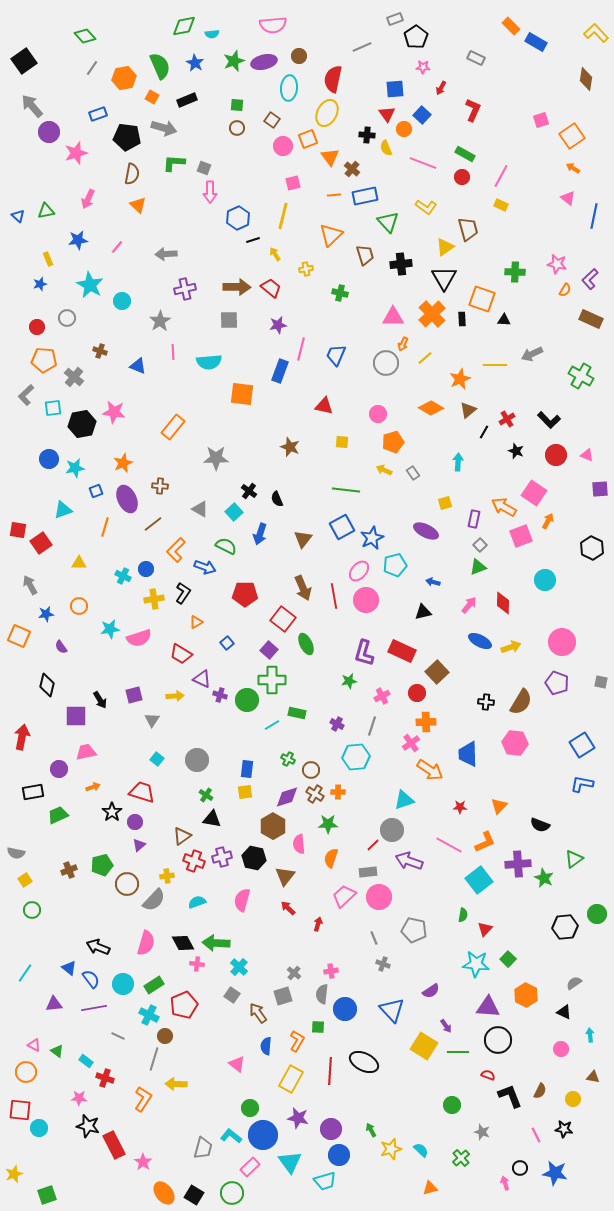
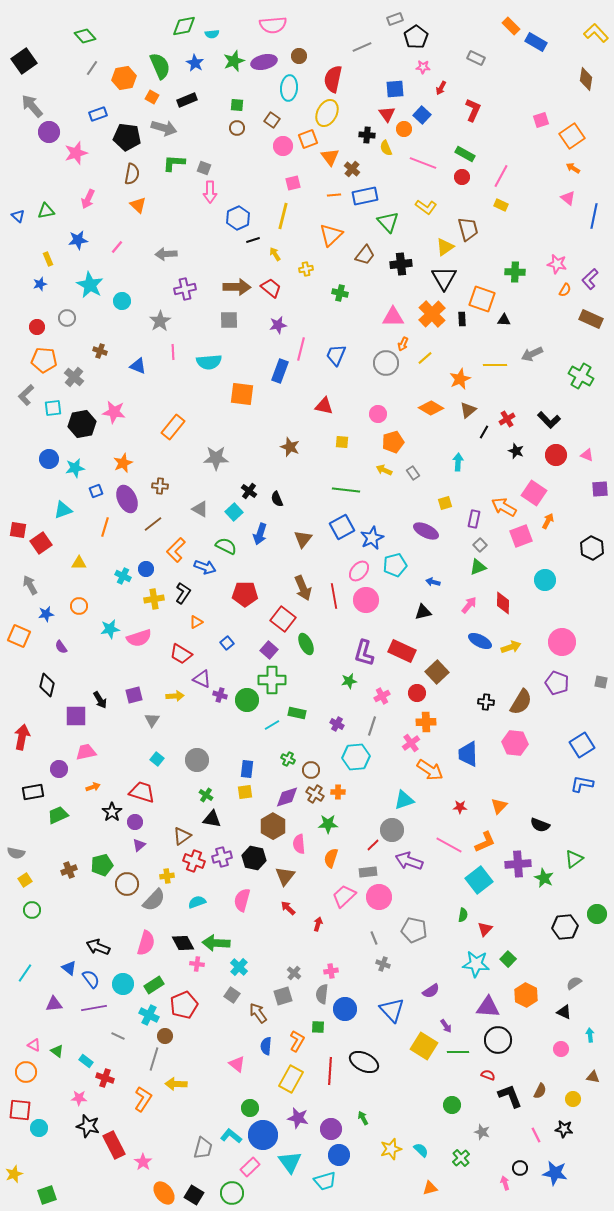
brown trapezoid at (365, 255): rotated 55 degrees clockwise
green arrow at (371, 1130): moved 8 px left, 12 px up
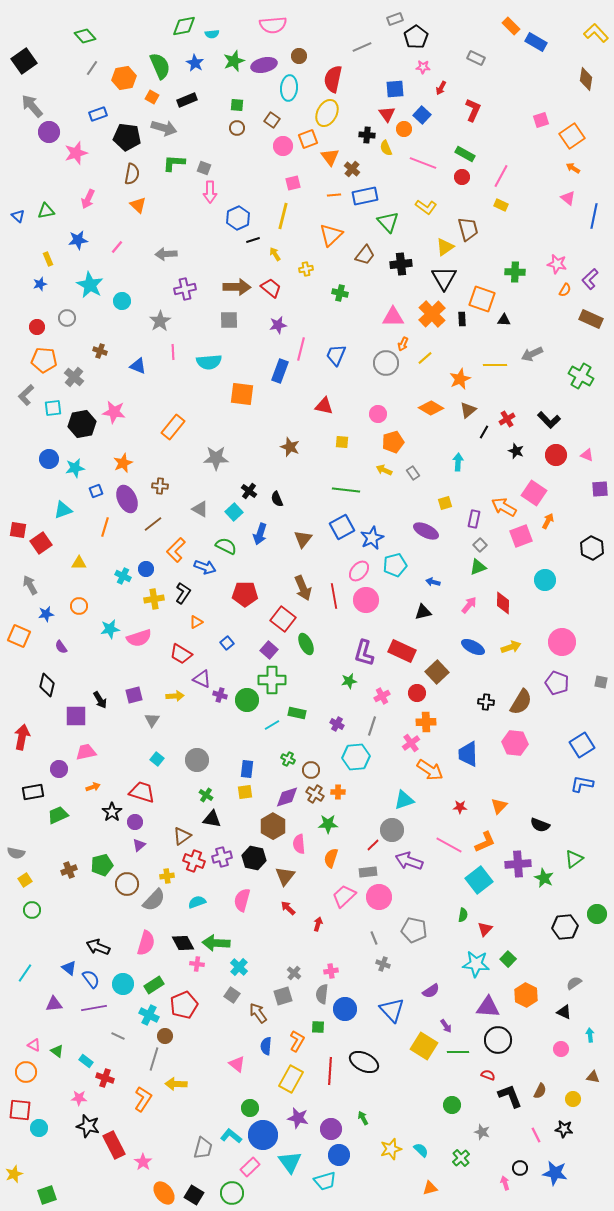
purple ellipse at (264, 62): moved 3 px down
blue ellipse at (480, 641): moved 7 px left, 6 px down
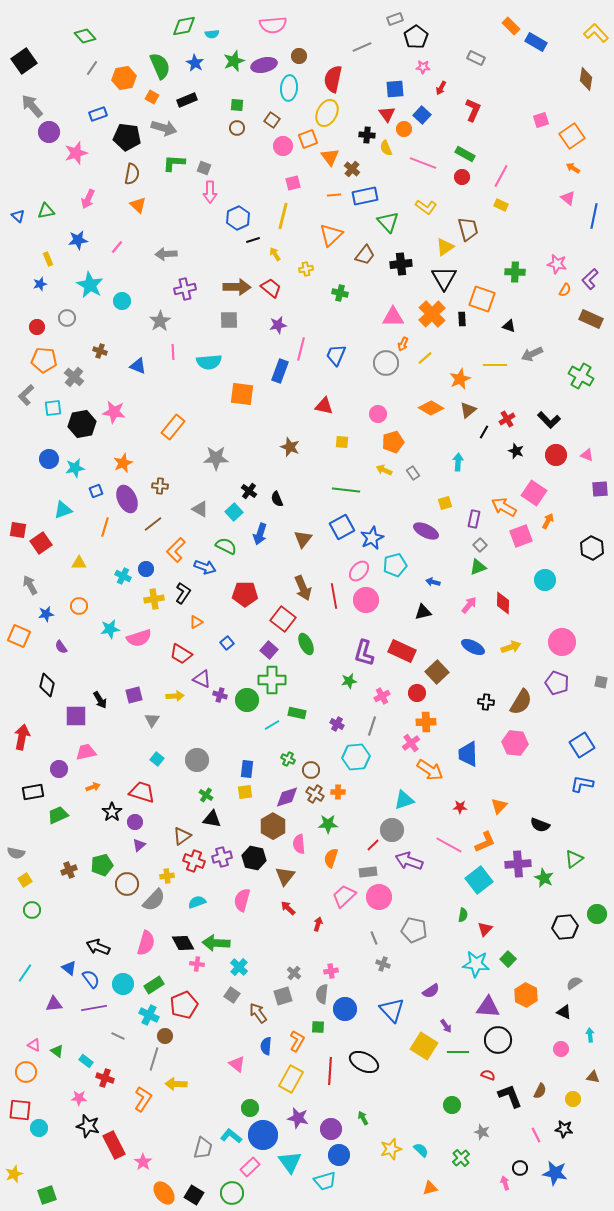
black triangle at (504, 320): moved 5 px right, 6 px down; rotated 16 degrees clockwise
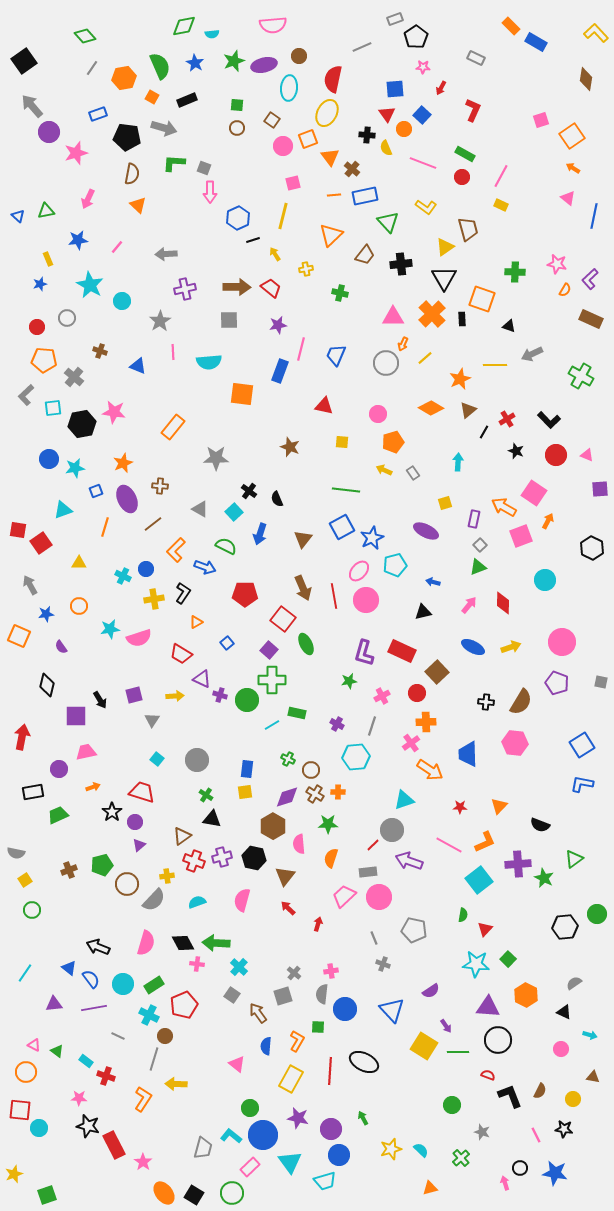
cyan arrow at (590, 1035): rotated 112 degrees clockwise
red cross at (105, 1078): moved 1 px right, 2 px up
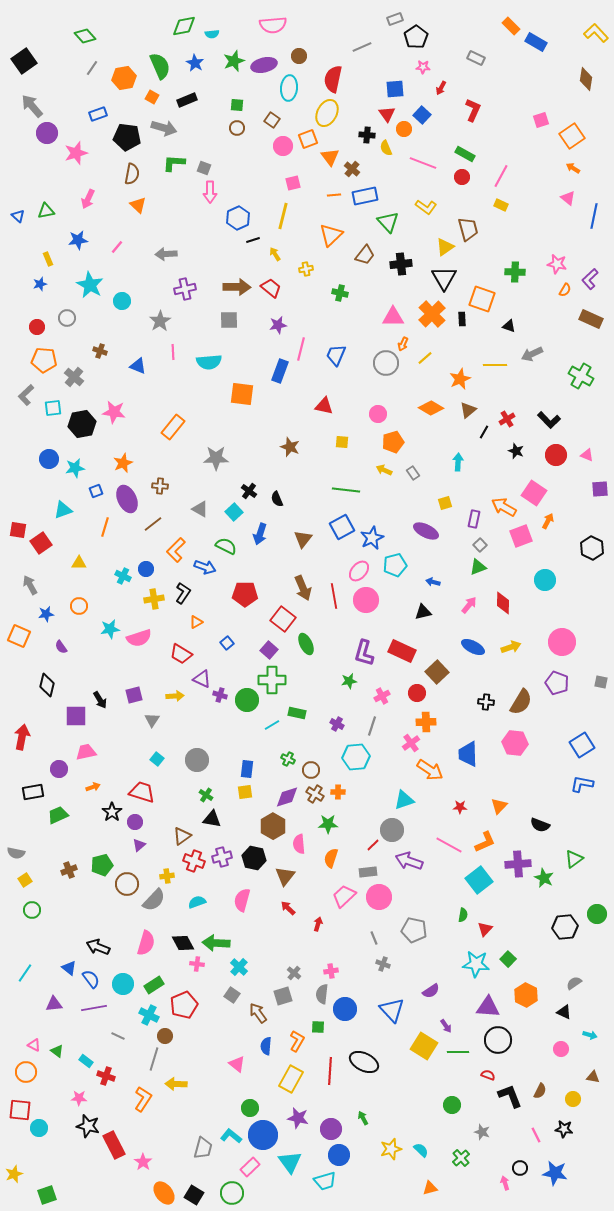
purple circle at (49, 132): moved 2 px left, 1 px down
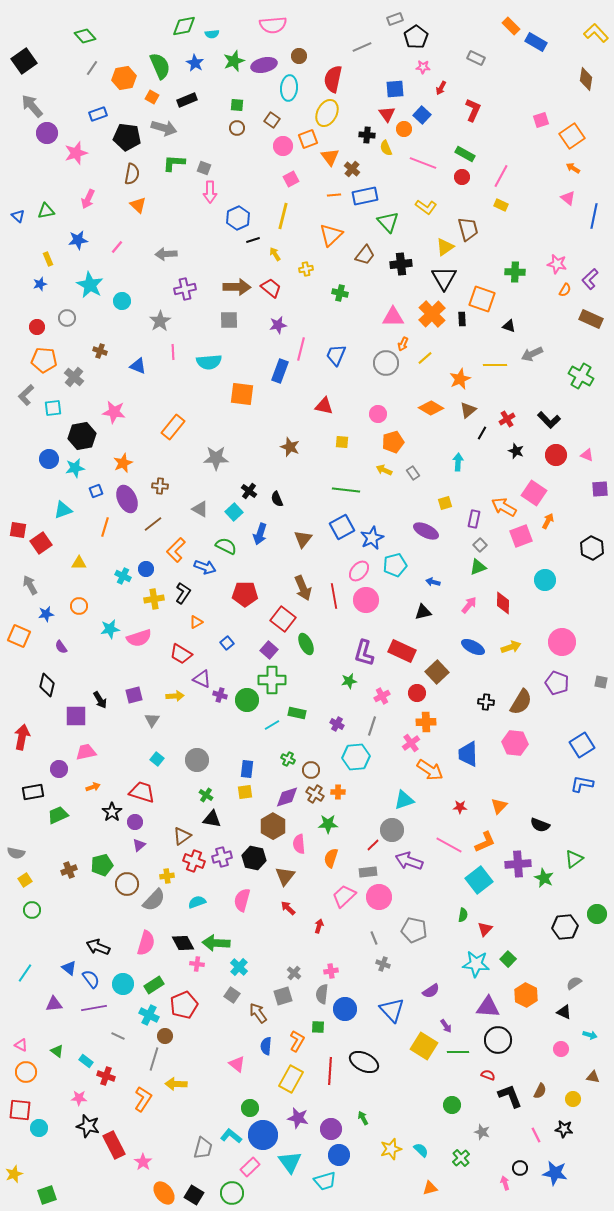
pink square at (293, 183): moved 2 px left, 4 px up; rotated 14 degrees counterclockwise
black hexagon at (82, 424): moved 12 px down
black line at (484, 432): moved 2 px left, 1 px down
red arrow at (318, 924): moved 1 px right, 2 px down
pink triangle at (34, 1045): moved 13 px left
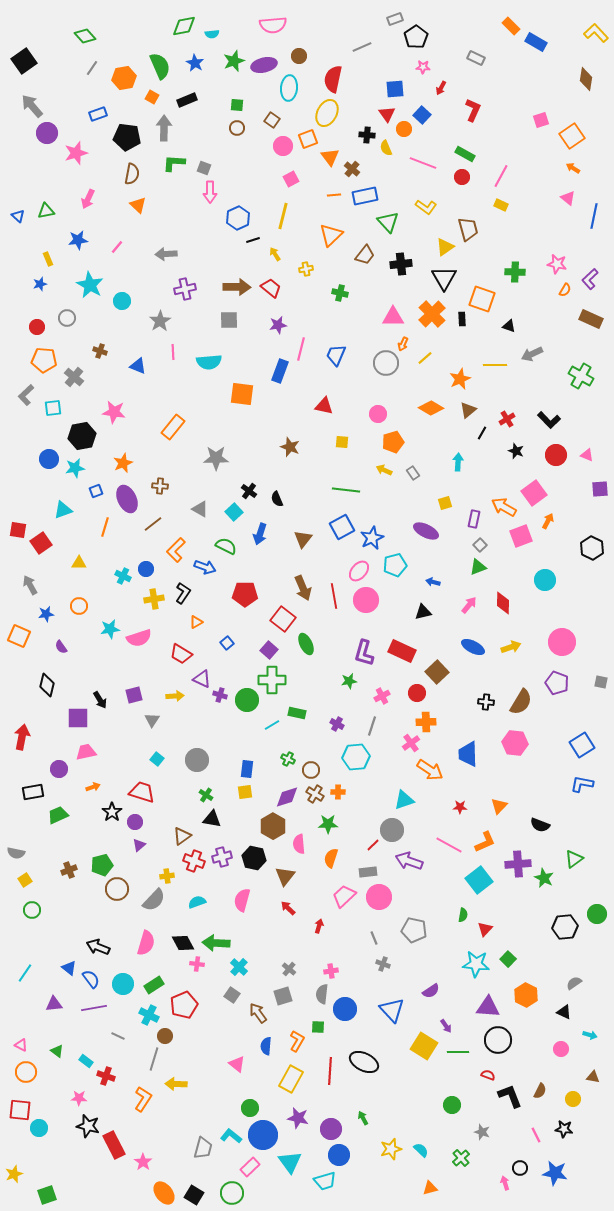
gray arrow at (164, 128): rotated 105 degrees counterclockwise
pink square at (534, 493): rotated 20 degrees clockwise
purple square at (76, 716): moved 2 px right, 2 px down
brown circle at (127, 884): moved 10 px left, 5 px down
gray cross at (294, 973): moved 5 px left, 4 px up
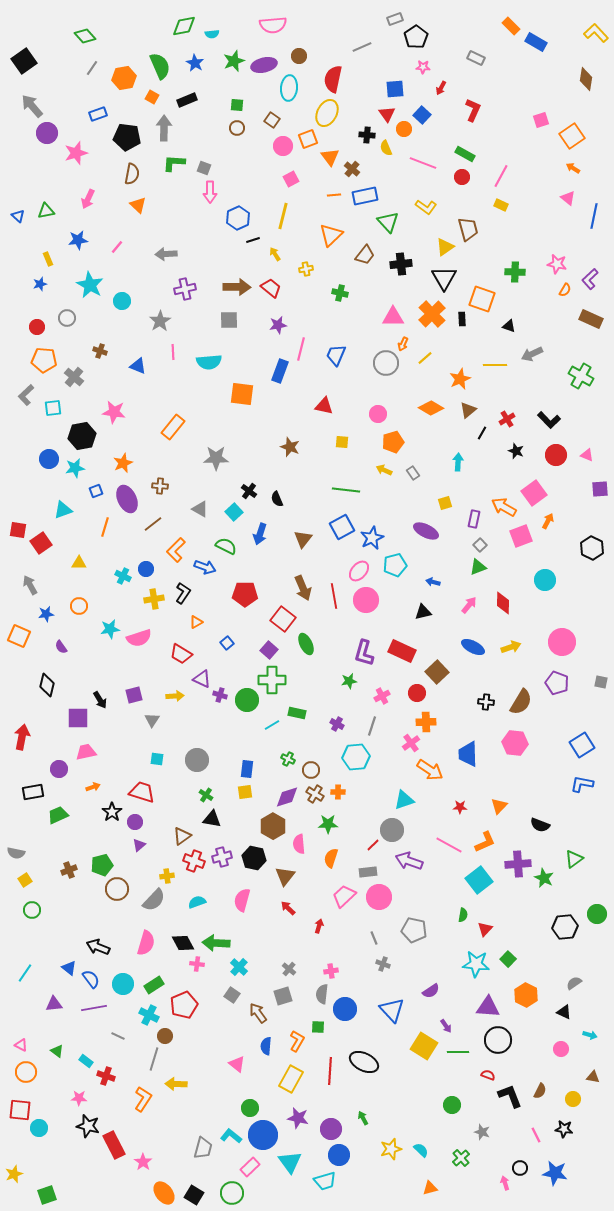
cyan square at (157, 759): rotated 32 degrees counterclockwise
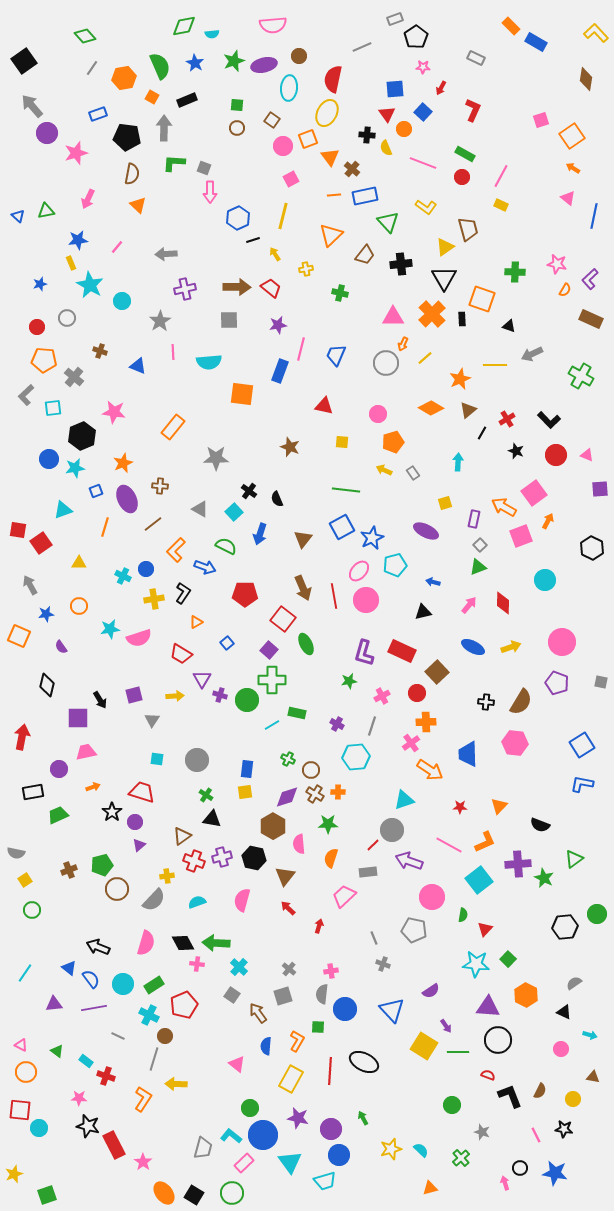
blue square at (422, 115): moved 1 px right, 3 px up
yellow rectangle at (48, 259): moved 23 px right, 4 px down
black hexagon at (82, 436): rotated 12 degrees counterclockwise
purple triangle at (202, 679): rotated 36 degrees clockwise
pink circle at (379, 897): moved 53 px right
pink rectangle at (250, 1167): moved 6 px left, 4 px up
